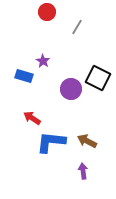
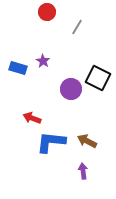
blue rectangle: moved 6 px left, 8 px up
red arrow: rotated 12 degrees counterclockwise
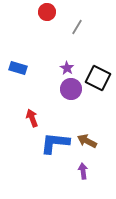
purple star: moved 24 px right, 7 px down
red arrow: rotated 48 degrees clockwise
blue L-shape: moved 4 px right, 1 px down
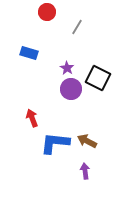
blue rectangle: moved 11 px right, 15 px up
purple arrow: moved 2 px right
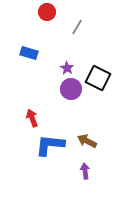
blue L-shape: moved 5 px left, 2 px down
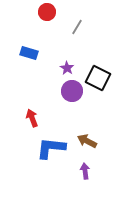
purple circle: moved 1 px right, 2 px down
blue L-shape: moved 1 px right, 3 px down
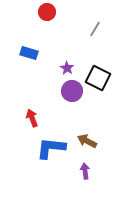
gray line: moved 18 px right, 2 px down
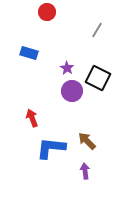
gray line: moved 2 px right, 1 px down
brown arrow: rotated 18 degrees clockwise
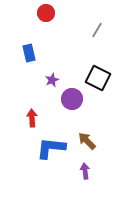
red circle: moved 1 px left, 1 px down
blue rectangle: rotated 60 degrees clockwise
purple star: moved 15 px left, 12 px down; rotated 16 degrees clockwise
purple circle: moved 8 px down
red arrow: rotated 18 degrees clockwise
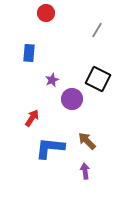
blue rectangle: rotated 18 degrees clockwise
black square: moved 1 px down
red arrow: rotated 36 degrees clockwise
blue L-shape: moved 1 px left
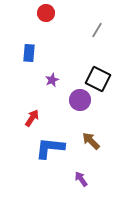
purple circle: moved 8 px right, 1 px down
brown arrow: moved 4 px right
purple arrow: moved 4 px left, 8 px down; rotated 28 degrees counterclockwise
